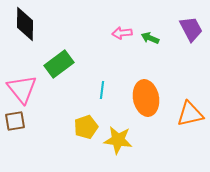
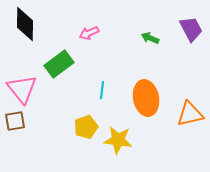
pink arrow: moved 33 px left; rotated 18 degrees counterclockwise
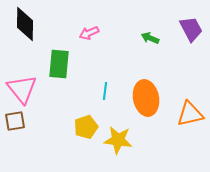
green rectangle: rotated 48 degrees counterclockwise
cyan line: moved 3 px right, 1 px down
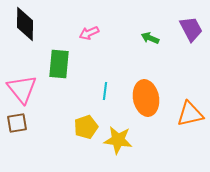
brown square: moved 2 px right, 2 px down
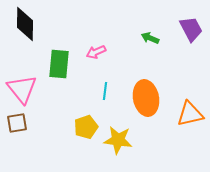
pink arrow: moved 7 px right, 19 px down
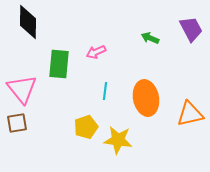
black diamond: moved 3 px right, 2 px up
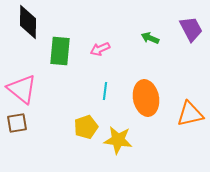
pink arrow: moved 4 px right, 3 px up
green rectangle: moved 1 px right, 13 px up
pink triangle: rotated 12 degrees counterclockwise
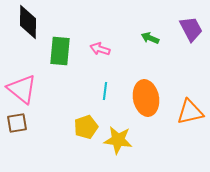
pink arrow: rotated 42 degrees clockwise
orange triangle: moved 2 px up
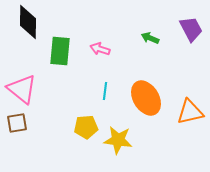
orange ellipse: rotated 20 degrees counterclockwise
yellow pentagon: rotated 15 degrees clockwise
